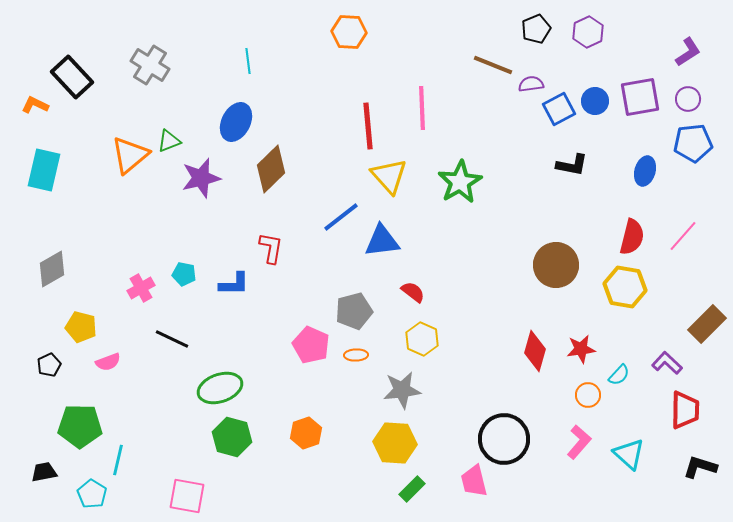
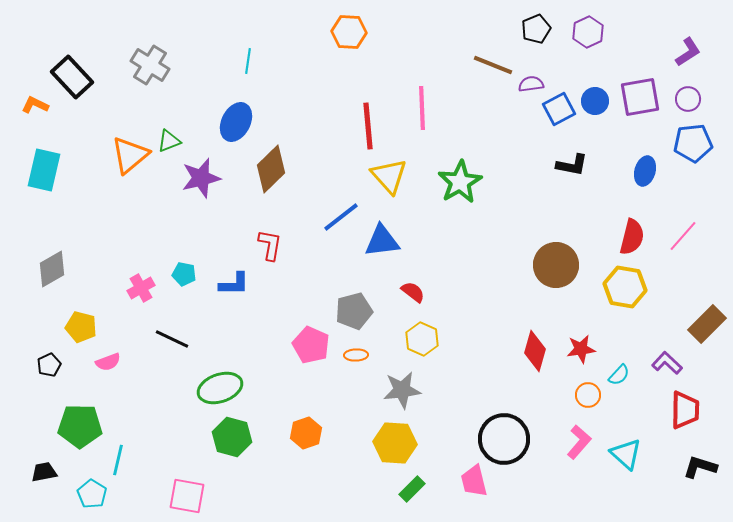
cyan line at (248, 61): rotated 15 degrees clockwise
red L-shape at (271, 248): moved 1 px left, 3 px up
cyan triangle at (629, 454): moved 3 px left
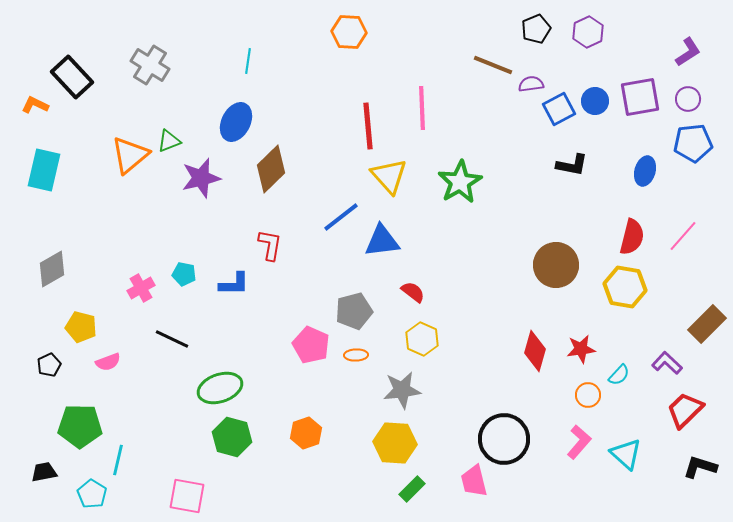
red trapezoid at (685, 410): rotated 135 degrees counterclockwise
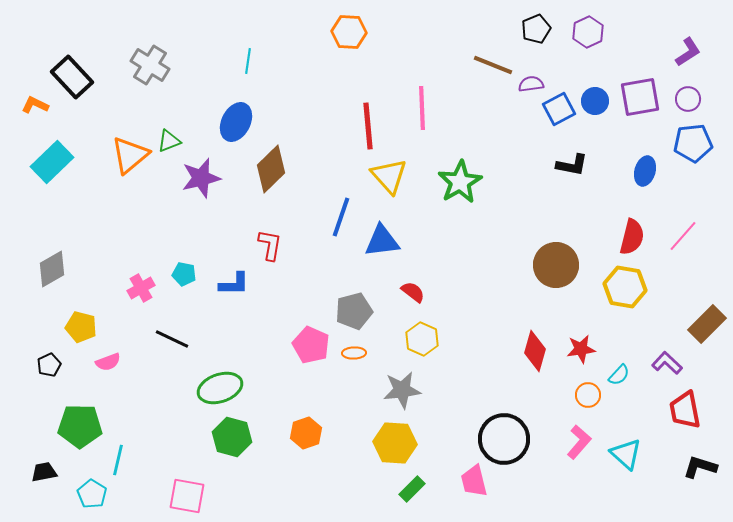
cyan rectangle at (44, 170): moved 8 px right, 8 px up; rotated 33 degrees clockwise
blue line at (341, 217): rotated 33 degrees counterclockwise
orange ellipse at (356, 355): moved 2 px left, 2 px up
red trapezoid at (685, 410): rotated 57 degrees counterclockwise
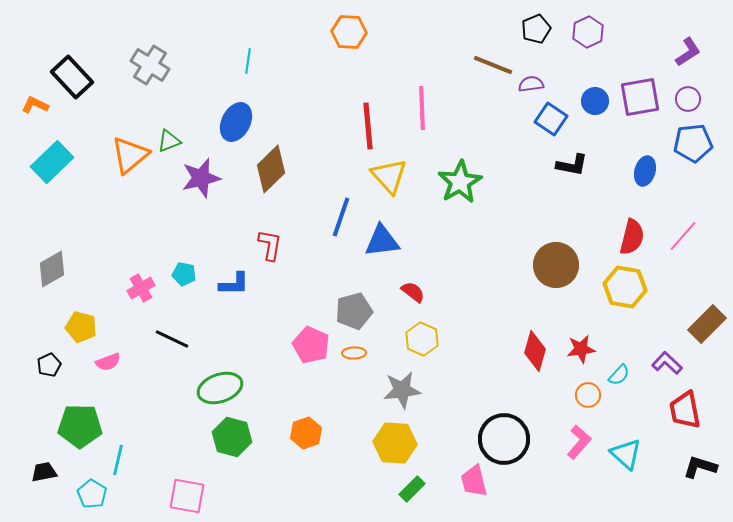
blue square at (559, 109): moved 8 px left, 10 px down; rotated 28 degrees counterclockwise
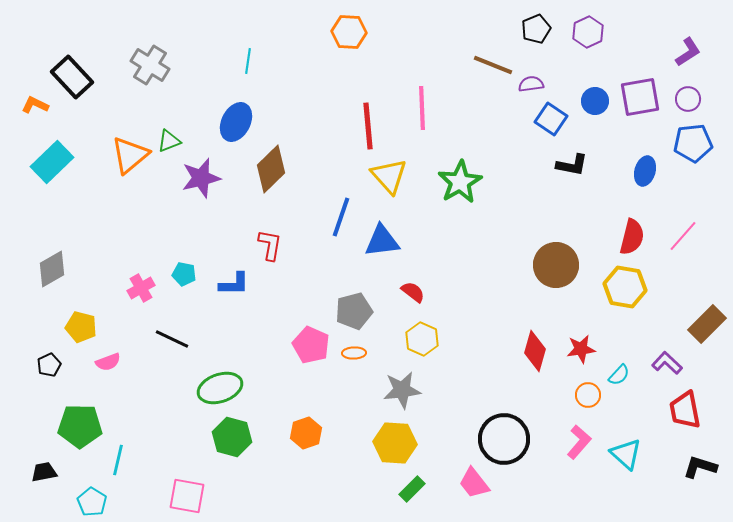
pink trapezoid at (474, 481): moved 2 px down; rotated 24 degrees counterclockwise
cyan pentagon at (92, 494): moved 8 px down
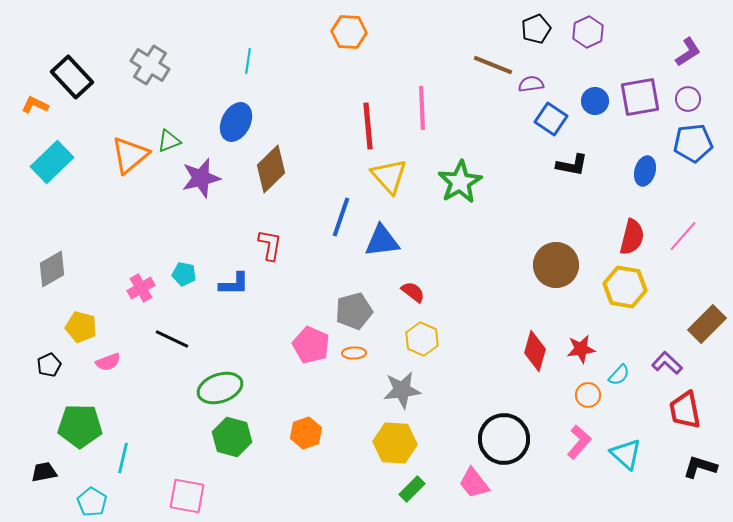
cyan line at (118, 460): moved 5 px right, 2 px up
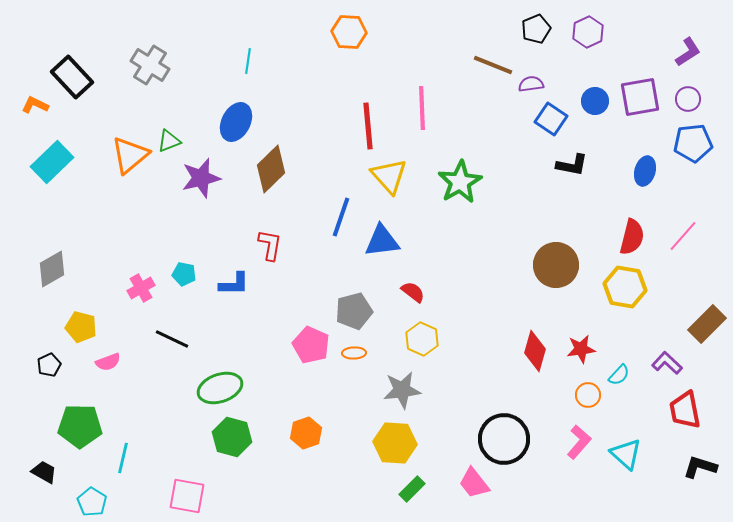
black trapezoid at (44, 472): rotated 40 degrees clockwise
